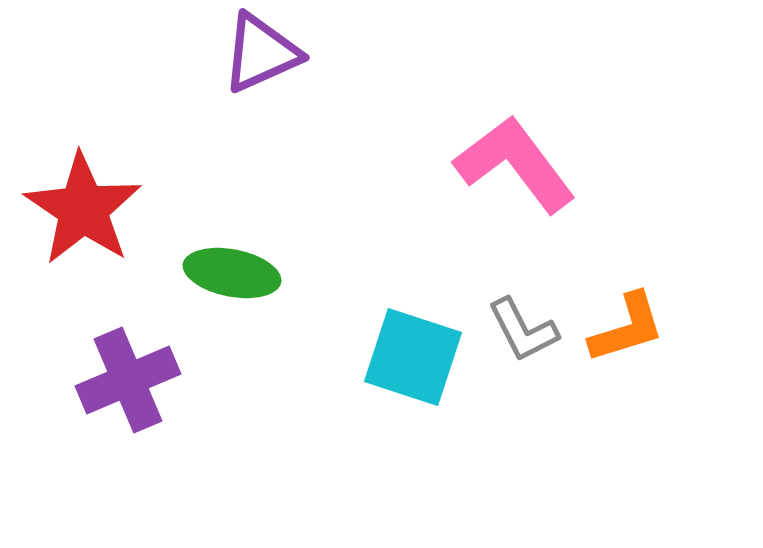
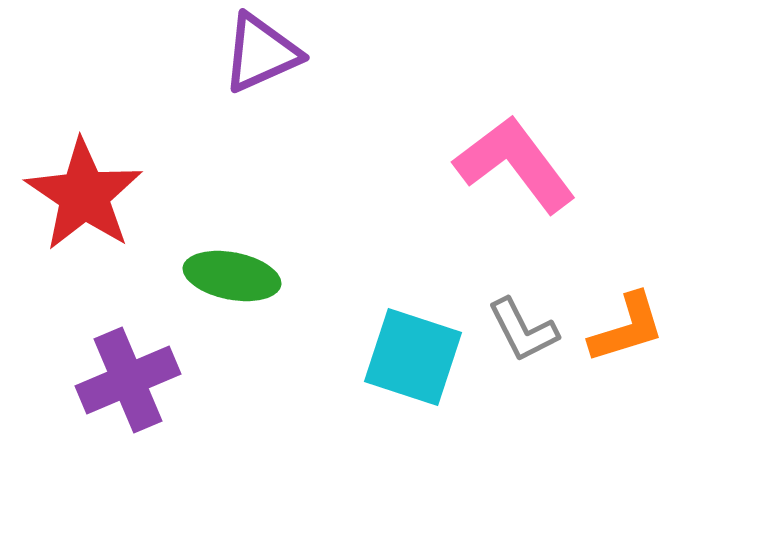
red star: moved 1 px right, 14 px up
green ellipse: moved 3 px down
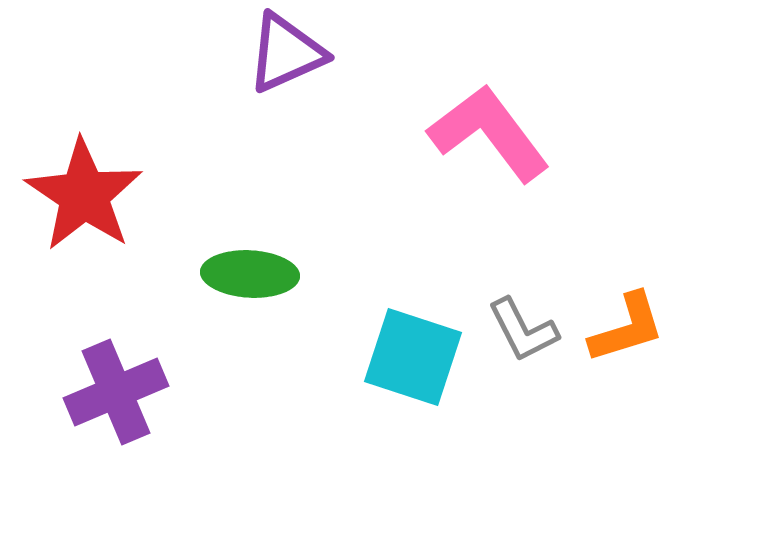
purple triangle: moved 25 px right
pink L-shape: moved 26 px left, 31 px up
green ellipse: moved 18 px right, 2 px up; rotated 8 degrees counterclockwise
purple cross: moved 12 px left, 12 px down
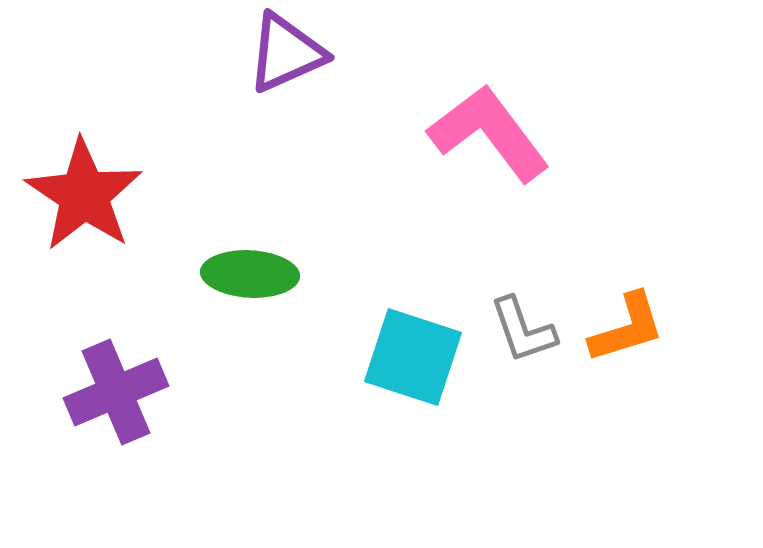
gray L-shape: rotated 8 degrees clockwise
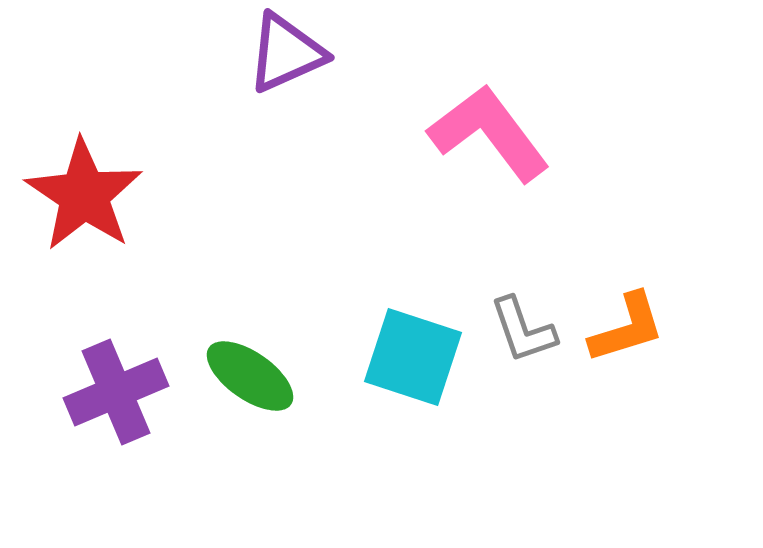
green ellipse: moved 102 px down; rotated 32 degrees clockwise
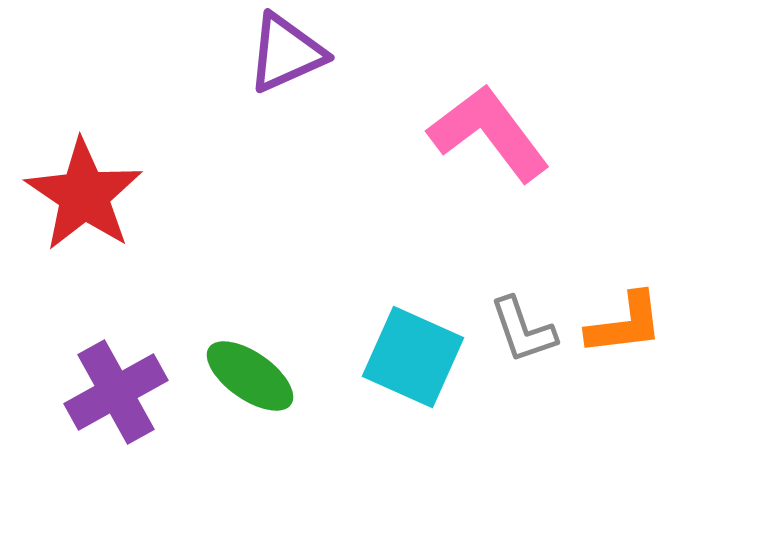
orange L-shape: moved 2 px left, 4 px up; rotated 10 degrees clockwise
cyan square: rotated 6 degrees clockwise
purple cross: rotated 6 degrees counterclockwise
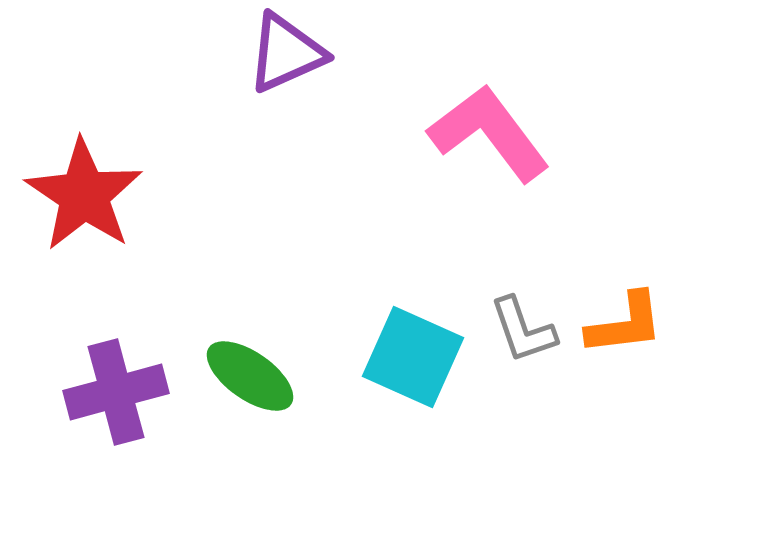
purple cross: rotated 14 degrees clockwise
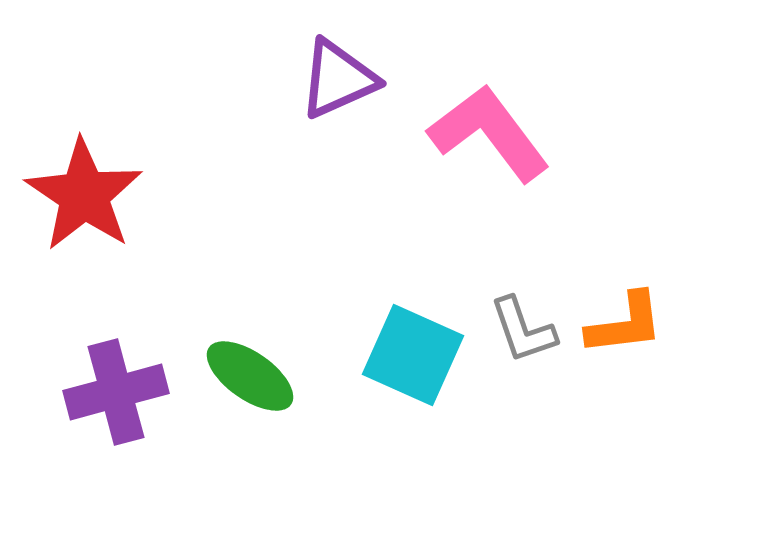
purple triangle: moved 52 px right, 26 px down
cyan square: moved 2 px up
